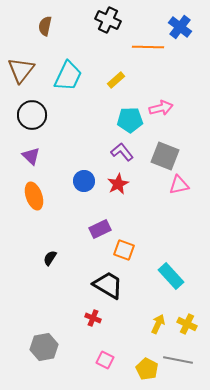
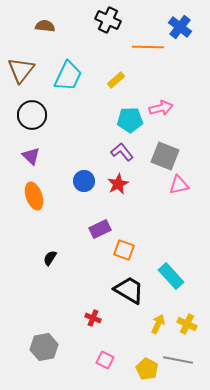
brown semicircle: rotated 84 degrees clockwise
black trapezoid: moved 21 px right, 5 px down
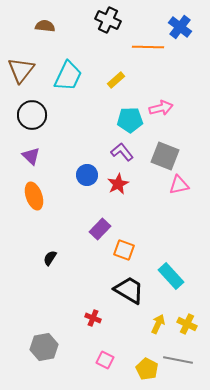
blue circle: moved 3 px right, 6 px up
purple rectangle: rotated 20 degrees counterclockwise
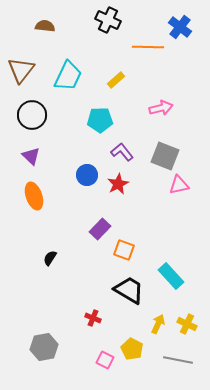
cyan pentagon: moved 30 px left
yellow pentagon: moved 15 px left, 20 px up
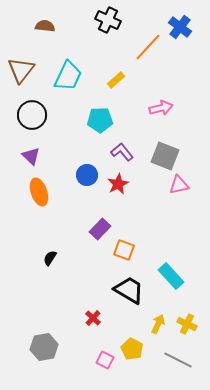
orange line: rotated 48 degrees counterclockwise
orange ellipse: moved 5 px right, 4 px up
red cross: rotated 21 degrees clockwise
gray line: rotated 16 degrees clockwise
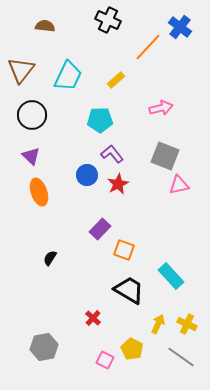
purple L-shape: moved 10 px left, 2 px down
gray line: moved 3 px right, 3 px up; rotated 8 degrees clockwise
